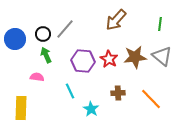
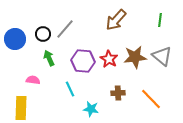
green line: moved 4 px up
green arrow: moved 3 px right, 3 px down
pink semicircle: moved 4 px left, 3 px down
cyan line: moved 2 px up
cyan star: rotated 21 degrees counterclockwise
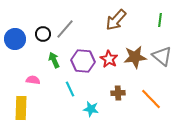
green arrow: moved 5 px right, 2 px down
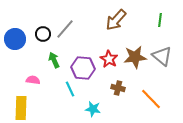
purple hexagon: moved 7 px down
brown cross: moved 5 px up; rotated 16 degrees clockwise
cyan star: moved 2 px right
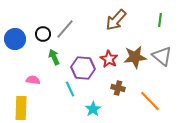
green arrow: moved 3 px up
orange line: moved 1 px left, 2 px down
cyan star: rotated 28 degrees clockwise
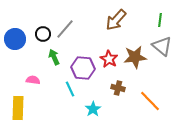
gray triangle: moved 10 px up
yellow rectangle: moved 3 px left
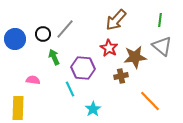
red star: moved 11 px up
brown cross: moved 3 px right, 12 px up; rotated 24 degrees counterclockwise
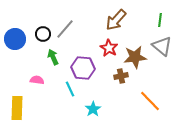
green arrow: moved 1 px left
pink semicircle: moved 4 px right
yellow rectangle: moved 1 px left
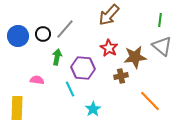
brown arrow: moved 7 px left, 5 px up
blue circle: moved 3 px right, 3 px up
green arrow: moved 4 px right; rotated 35 degrees clockwise
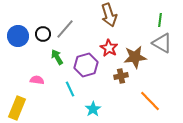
brown arrow: rotated 60 degrees counterclockwise
gray triangle: moved 3 px up; rotated 10 degrees counterclockwise
green arrow: rotated 42 degrees counterclockwise
purple hexagon: moved 3 px right, 3 px up; rotated 20 degrees counterclockwise
yellow rectangle: rotated 20 degrees clockwise
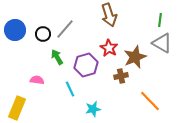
blue circle: moved 3 px left, 6 px up
brown star: rotated 15 degrees counterclockwise
cyan star: rotated 21 degrees clockwise
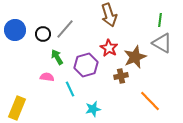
pink semicircle: moved 10 px right, 3 px up
